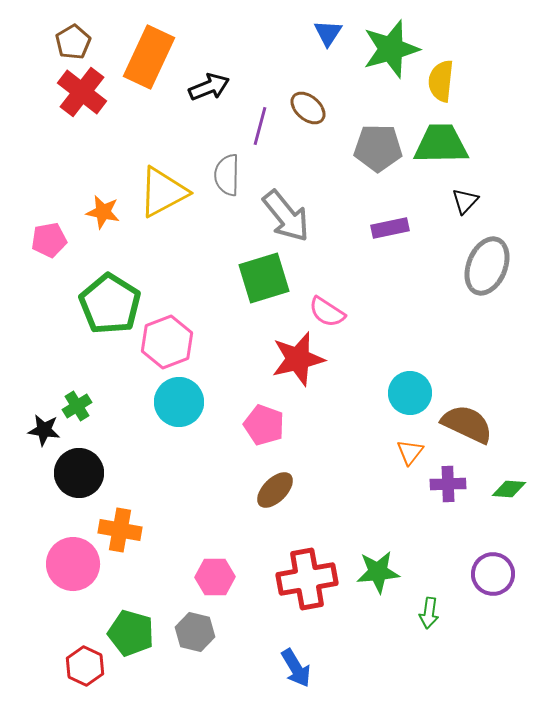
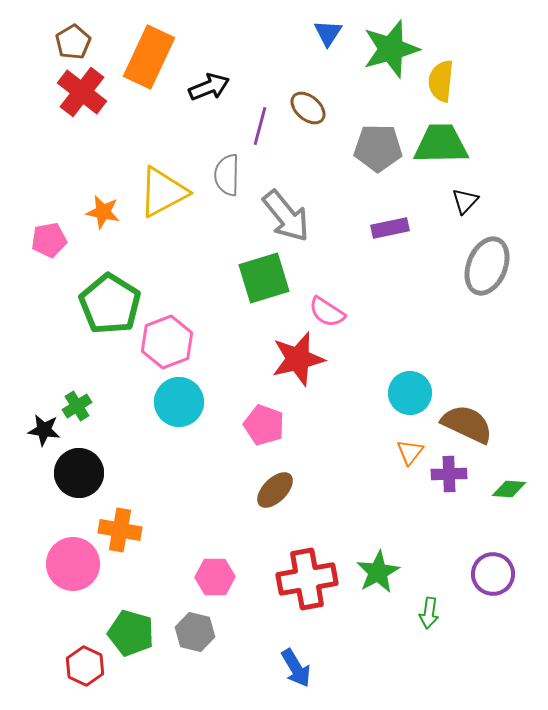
purple cross at (448, 484): moved 1 px right, 10 px up
green star at (378, 572): rotated 24 degrees counterclockwise
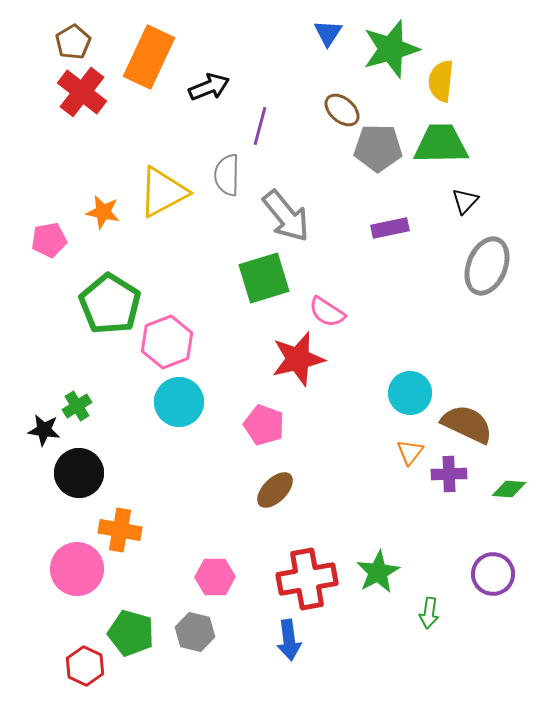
brown ellipse at (308, 108): moved 34 px right, 2 px down
pink circle at (73, 564): moved 4 px right, 5 px down
blue arrow at (296, 668): moved 7 px left, 28 px up; rotated 24 degrees clockwise
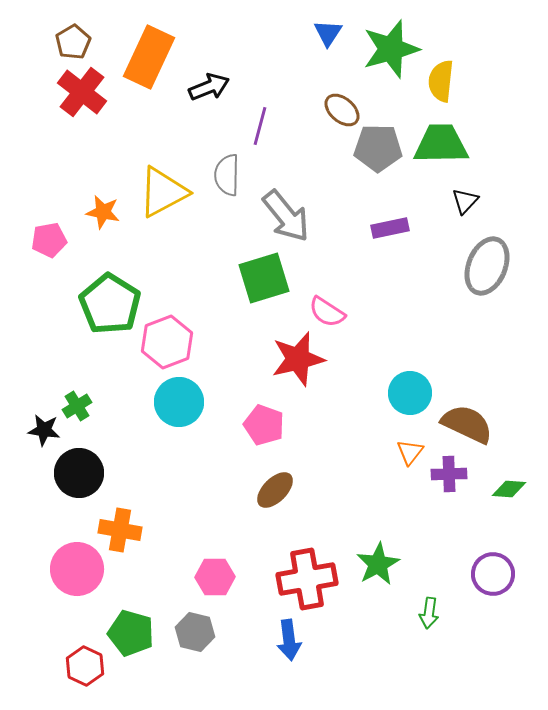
green star at (378, 572): moved 8 px up
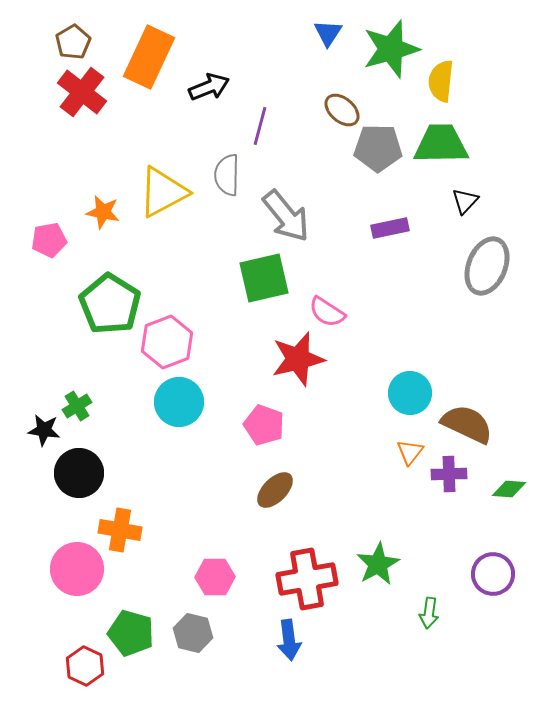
green square at (264, 278): rotated 4 degrees clockwise
gray hexagon at (195, 632): moved 2 px left, 1 px down
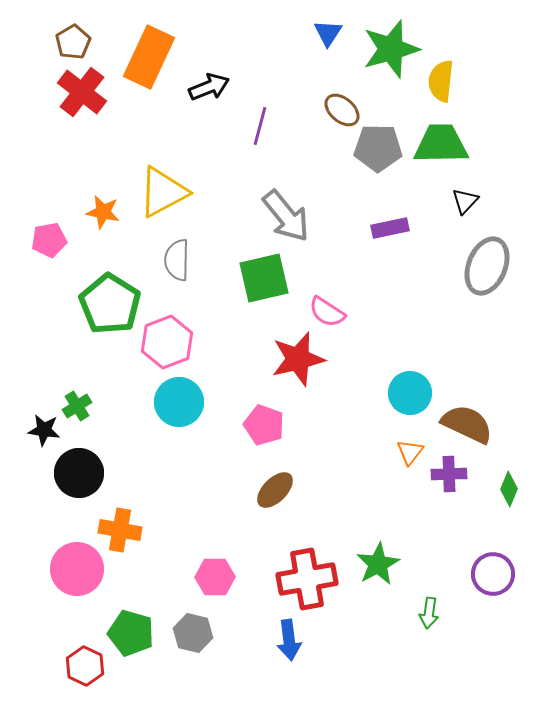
gray semicircle at (227, 175): moved 50 px left, 85 px down
green diamond at (509, 489): rotated 72 degrees counterclockwise
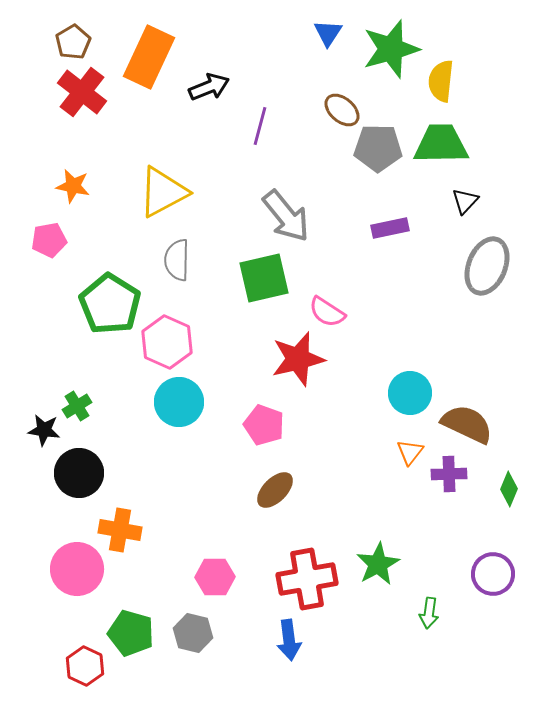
orange star at (103, 212): moved 30 px left, 26 px up
pink hexagon at (167, 342): rotated 15 degrees counterclockwise
